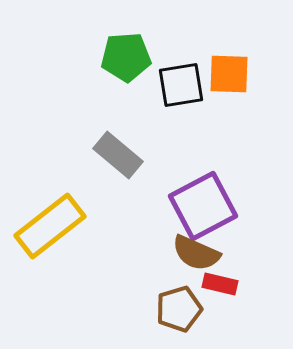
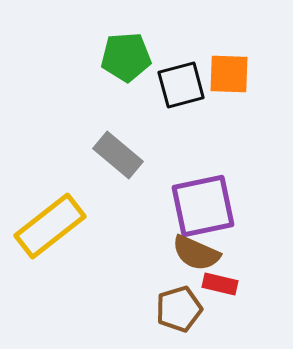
black square: rotated 6 degrees counterclockwise
purple square: rotated 16 degrees clockwise
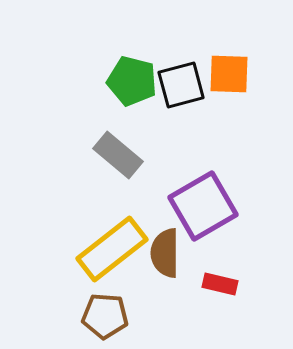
green pentagon: moved 6 px right, 24 px down; rotated 18 degrees clockwise
purple square: rotated 18 degrees counterclockwise
yellow rectangle: moved 62 px right, 23 px down
brown semicircle: moved 31 px left; rotated 66 degrees clockwise
brown pentagon: moved 74 px left, 7 px down; rotated 21 degrees clockwise
